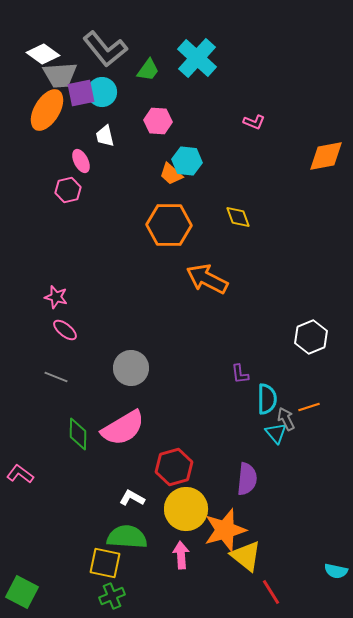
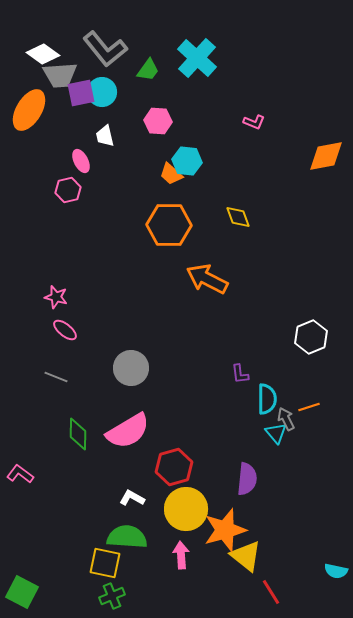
orange ellipse at (47, 110): moved 18 px left
pink semicircle at (123, 428): moved 5 px right, 3 px down
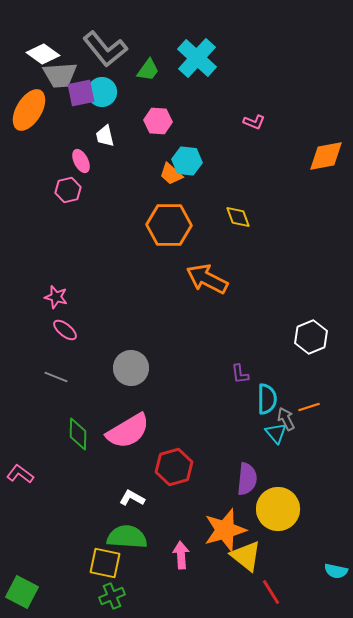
yellow circle at (186, 509): moved 92 px right
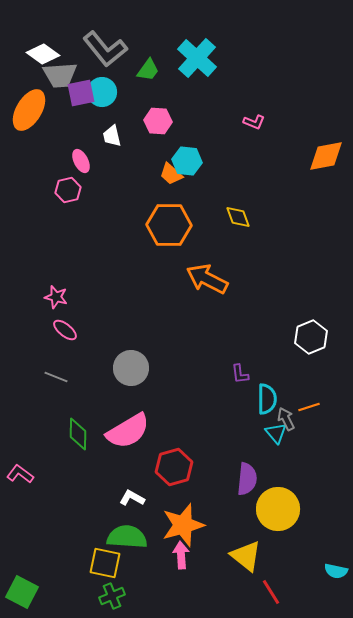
white trapezoid at (105, 136): moved 7 px right
orange star at (225, 530): moved 42 px left, 5 px up
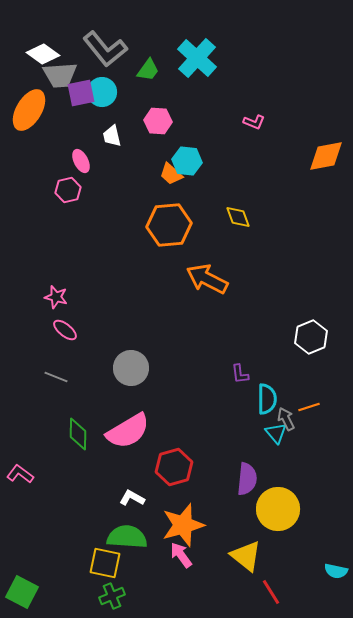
orange hexagon at (169, 225): rotated 6 degrees counterclockwise
pink arrow at (181, 555): rotated 32 degrees counterclockwise
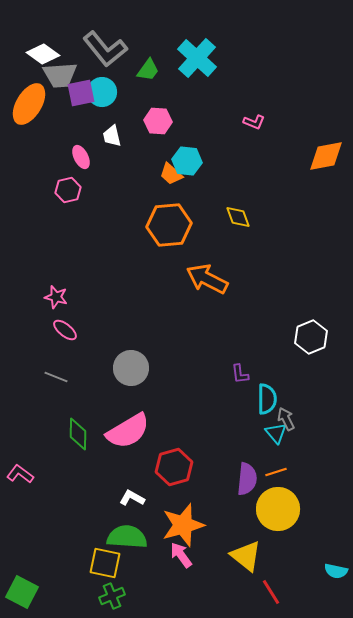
orange ellipse at (29, 110): moved 6 px up
pink ellipse at (81, 161): moved 4 px up
orange line at (309, 407): moved 33 px left, 65 px down
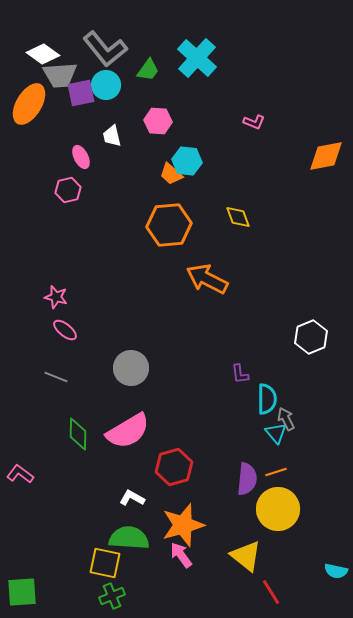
cyan circle at (102, 92): moved 4 px right, 7 px up
green semicircle at (127, 537): moved 2 px right, 1 px down
green square at (22, 592): rotated 32 degrees counterclockwise
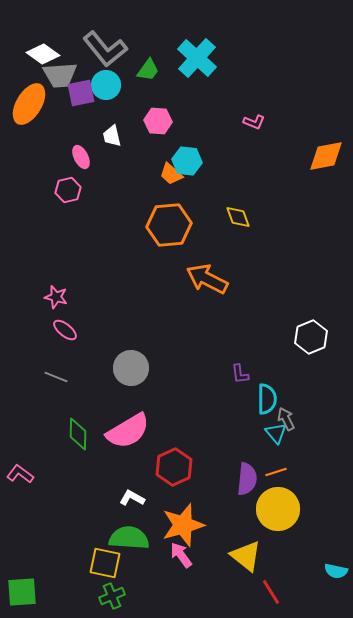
red hexagon at (174, 467): rotated 9 degrees counterclockwise
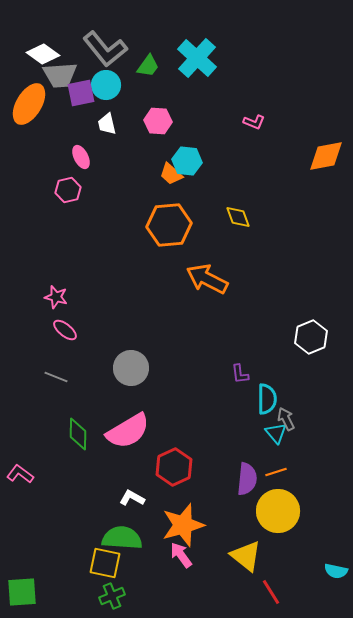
green trapezoid at (148, 70): moved 4 px up
white trapezoid at (112, 136): moved 5 px left, 12 px up
yellow circle at (278, 509): moved 2 px down
green semicircle at (129, 538): moved 7 px left
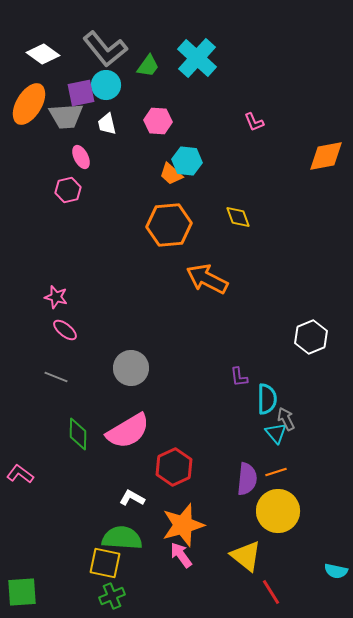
gray trapezoid at (60, 75): moved 6 px right, 41 px down
pink L-shape at (254, 122): rotated 45 degrees clockwise
purple L-shape at (240, 374): moved 1 px left, 3 px down
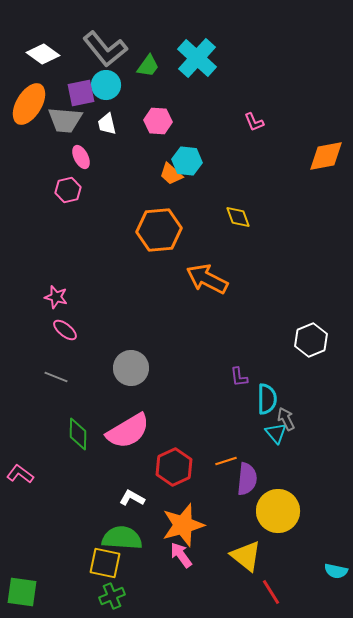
gray trapezoid at (66, 116): moved 1 px left, 4 px down; rotated 9 degrees clockwise
orange hexagon at (169, 225): moved 10 px left, 5 px down
white hexagon at (311, 337): moved 3 px down
orange line at (276, 472): moved 50 px left, 11 px up
green square at (22, 592): rotated 12 degrees clockwise
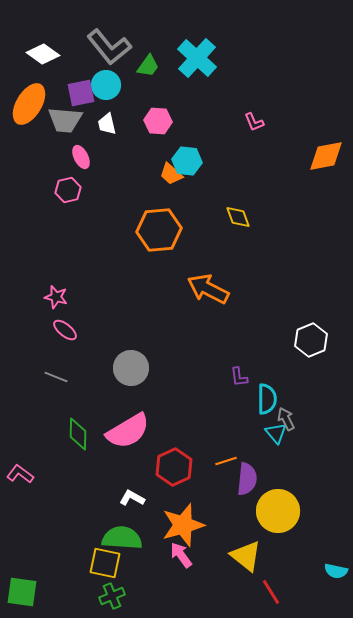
gray L-shape at (105, 49): moved 4 px right, 2 px up
orange arrow at (207, 279): moved 1 px right, 10 px down
